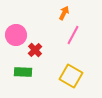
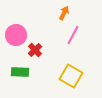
green rectangle: moved 3 px left
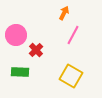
red cross: moved 1 px right
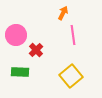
orange arrow: moved 1 px left
pink line: rotated 36 degrees counterclockwise
yellow square: rotated 20 degrees clockwise
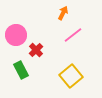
pink line: rotated 60 degrees clockwise
green rectangle: moved 1 px right, 2 px up; rotated 60 degrees clockwise
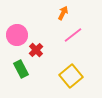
pink circle: moved 1 px right
green rectangle: moved 1 px up
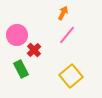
pink line: moved 6 px left; rotated 12 degrees counterclockwise
red cross: moved 2 px left
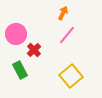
pink circle: moved 1 px left, 1 px up
green rectangle: moved 1 px left, 1 px down
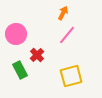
red cross: moved 3 px right, 5 px down
yellow square: rotated 25 degrees clockwise
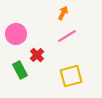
pink line: moved 1 px down; rotated 18 degrees clockwise
